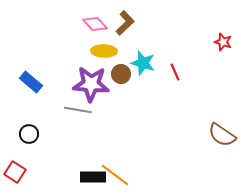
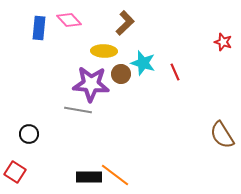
pink diamond: moved 26 px left, 4 px up
blue rectangle: moved 8 px right, 54 px up; rotated 55 degrees clockwise
brown semicircle: rotated 24 degrees clockwise
black rectangle: moved 4 px left
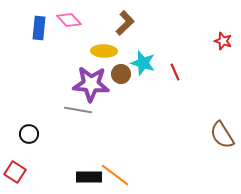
red star: moved 1 px up
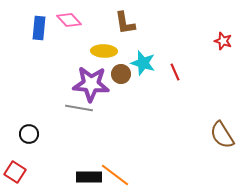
brown L-shape: rotated 125 degrees clockwise
gray line: moved 1 px right, 2 px up
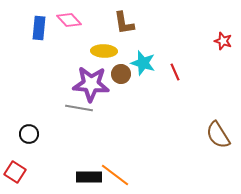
brown L-shape: moved 1 px left
brown semicircle: moved 4 px left
